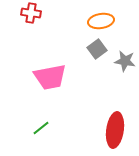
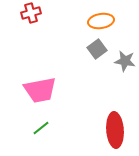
red cross: rotated 24 degrees counterclockwise
pink trapezoid: moved 10 px left, 13 px down
red ellipse: rotated 12 degrees counterclockwise
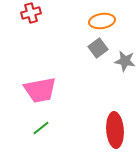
orange ellipse: moved 1 px right
gray square: moved 1 px right, 1 px up
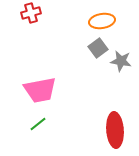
gray star: moved 4 px left
green line: moved 3 px left, 4 px up
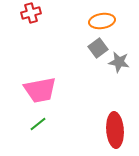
gray star: moved 2 px left, 1 px down
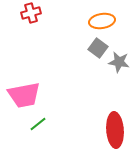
gray square: rotated 18 degrees counterclockwise
pink trapezoid: moved 16 px left, 5 px down
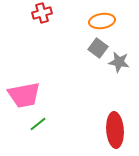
red cross: moved 11 px right
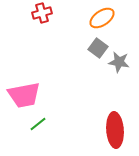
orange ellipse: moved 3 px up; rotated 25 degrees counterclockwise
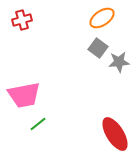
red cross: moved 20 px left, 7 px down
gray star: rotated 15 degrees counterclockwise
red ellipse: moved 4 px down; rotated 28 degrees counterclockwise
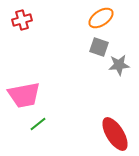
orange ellipse: moved 1 px left
gray square: moved 1 px right, 1 px up; rotated 18 degrees counterclockwise
gray star: moved 3 px down
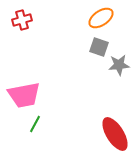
green line: moved 3 px left; rotated 24 degrees counterclockwise
